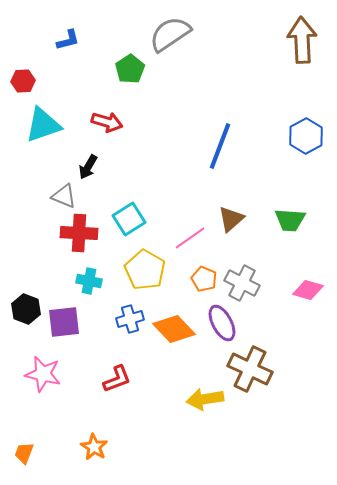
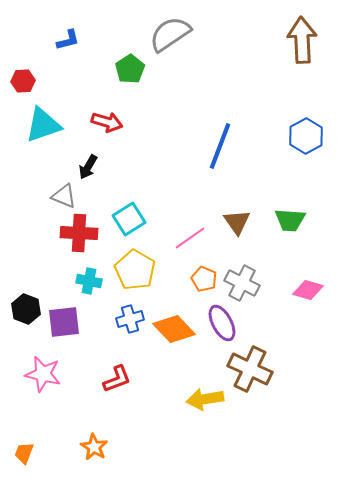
brown triangle: moved 6 px right, 3 px down; rotated 24 degrees counterclockwise
yellow pentagon: moved 10 px left
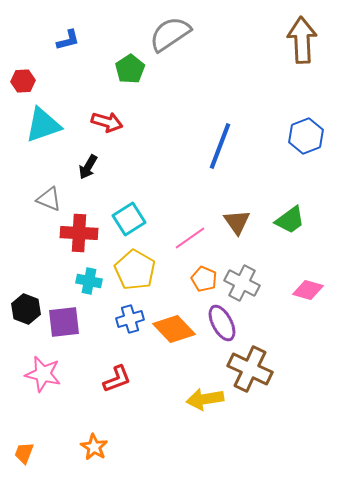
blue hexagon: rotated 8 degrees clockwise
gray triangle: moved 15 px left, 3 px down
green trapezoid: rotated 40 degrees counterclockwise
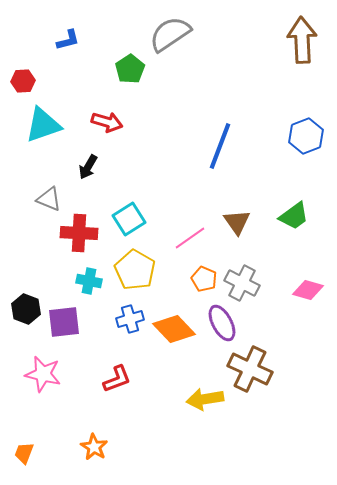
green trapezoid: moved 4 px right, 4 px up
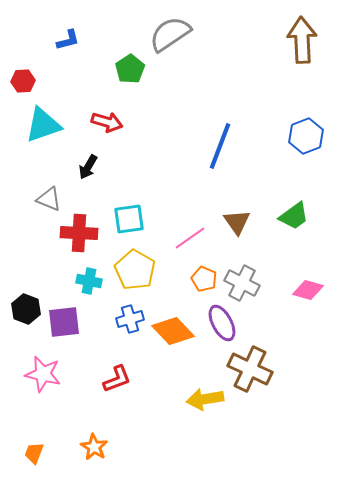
cyan square: rotated 24 degrees clockwise
orange diamond: moved 1 px left, 2 px down
orange trapezoid: moved 10 px right
